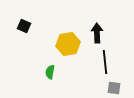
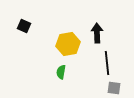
black line: moved 2 px right, 1 px down
green semicircle: moved 11 px right
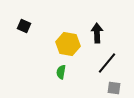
yellow hexagon: rotated 20 degrees clockwise
black line: rotated 45 degrees clockwise
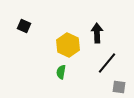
yellow hexagon: moved 1 px down; rotated 15 degrees clockwise
gray square: moved 5 px right, 1 px up
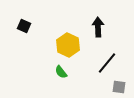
black arrow: moved 1 px right, 6 px up
green semicircle: rotated 48 degrees counterclockwise
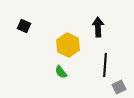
black line: moved 2 px left, 2 px down; rotated 35 degrees counterclockwise
gray square: rotated 32 degrees counterclockwise
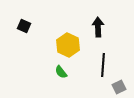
black line: moved 2 px left
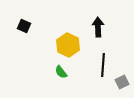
gray square: moved 3 px right, 5 px up
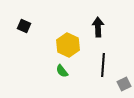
green semicircle: moved 1 px right, 1 px up
gray square: moved 2 px right, 2 px down
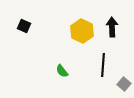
black arrow: moved 14 px right
yellow hexagon: moved 14 px right, 14 px up
gray square: rotated 24 degrees counterclockwise
